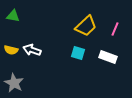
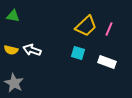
pink line: moved 6 px left
white rectangle: moved 1 px left, 5 px down
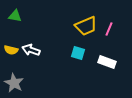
green triangle: moved 2 px right
yellow trapezoid: rotated 20 degrees clockwise
white arrow: moved 1 px left
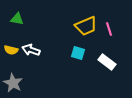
green triangle: moved 2 px right, 3 px down
pink line: rotated 40 degrees counterclockwise
white rectangle: rotated 18 degrees clockwise
gray star: moved 1 px left
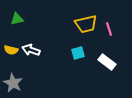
green triangle: rotated 24 degrees counterclockwise
yellow trapezoid: moved 2 px up; rotated 10 degrees clockwise
cyan square: rotated 32 degrees counterclockwise
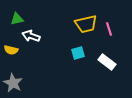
white arrow: moved 14 px up
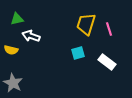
yellow trapezoid: rotated 120 degrees clockwise
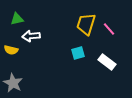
pink line: rotated 24 degrees counterclockwise
white arrow: rotated 24 degrees counterclockwise
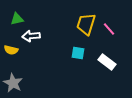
cyan square: rotated 24 degrees clockwise
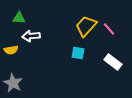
green triangle: moved 2 px right, 1 px up; rotated 16 degrees clockwise
yellow trapezoid: moved 2 px down; rotated 25 degrees clockwise
yellow semicircle: rotated 24 degrees counterclockwise
white rectangle: moved 6 px right
